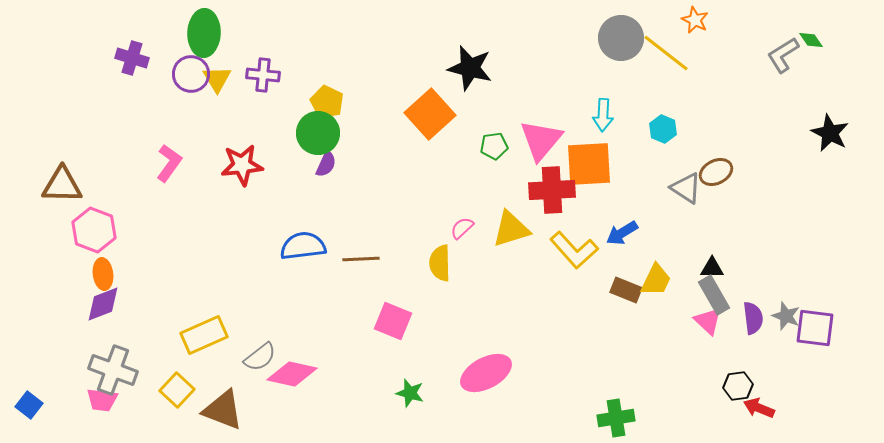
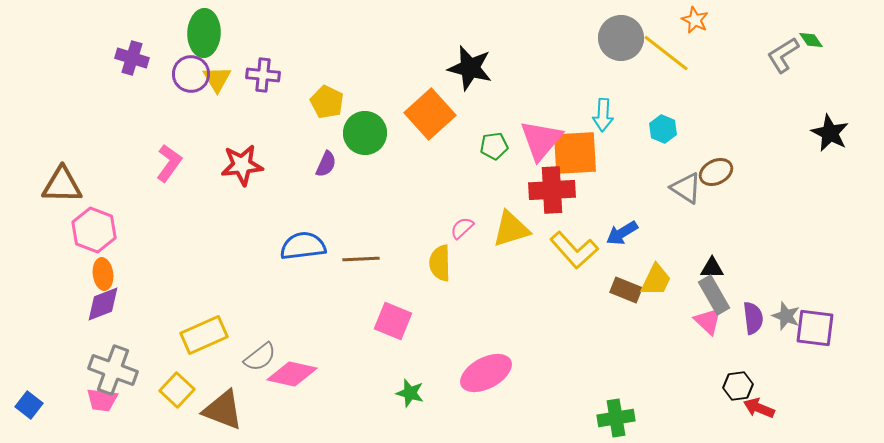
green circle at (318, 133): moved 47 px right
orange square at (589, 164): moved 14 px left, 11 px up
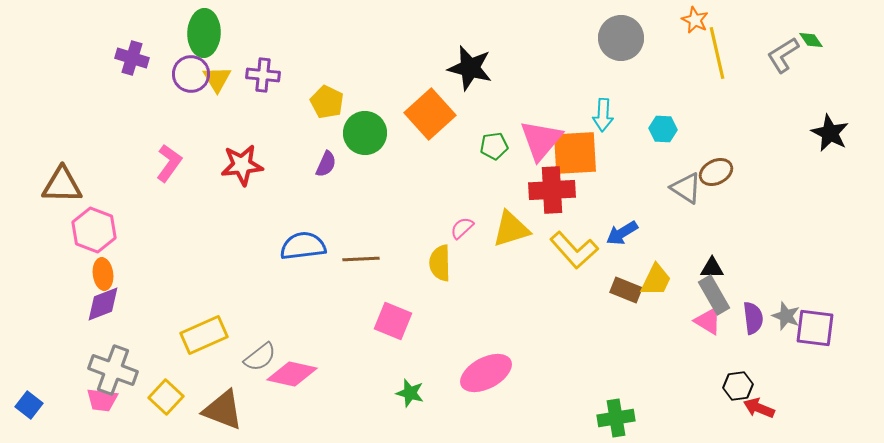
yellow line at (666, 53): moved 51 px right; rotated 39 degrees clockwise
cyan hexagon at (663, 129): rotated 20 degrees counterclockwise
pink triangle at (708, 321): rotated 12 degrees counterclockwise
yellow square at (177, 390): moved 11 px left, 7 px down
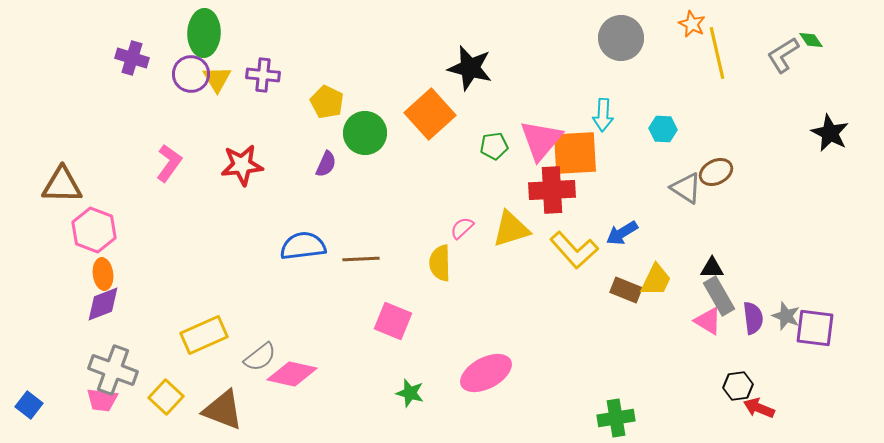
orange star at (695, 20): moved 3 px left, 4 px down
gray rectangle at (714, 295): moved 5 px right, 1 px down
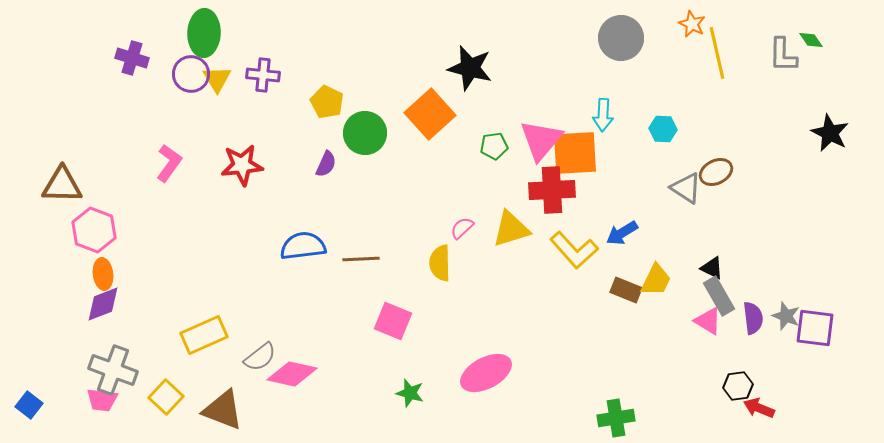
gray L-shape at (783, 55): rotated 57 degrees counterclockwise
black triangle at (712, 268): rotated 25 degrees clockwise
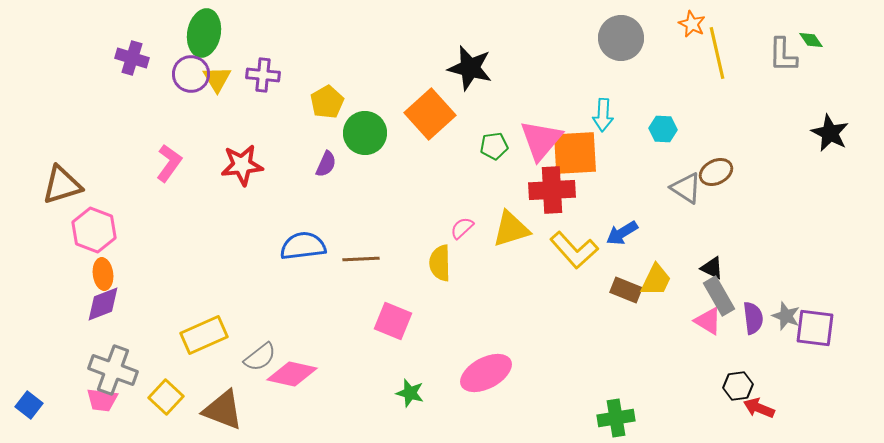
green ellipse at (204, 33): rotated 9 degrees clockwise
yellow pentagon at (327, 102): rotated 16 degrees clockwise
brown triangle at (62, 185): rotated 18 degrees counterclockwise
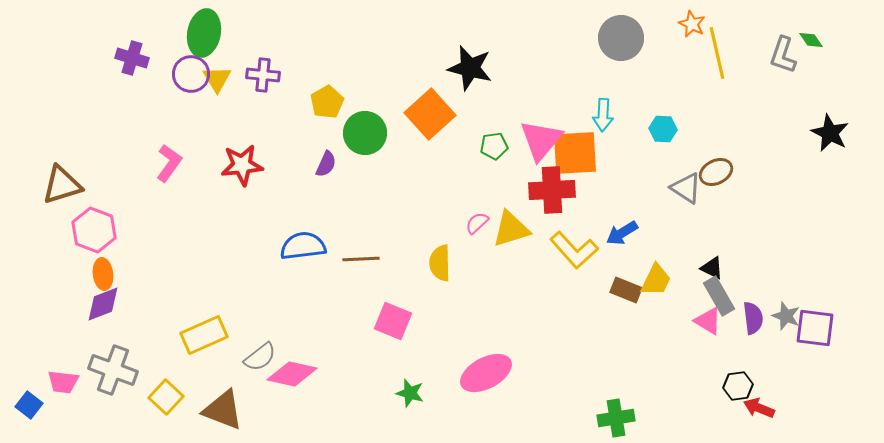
gray L-shape at (783, 55): rotated 18 degrees clockwise
pink semicircle at (462, 228): moved 15 px right, 5 px up
pink trapezoid at (102, 400): moved 39 px left, 18 px up
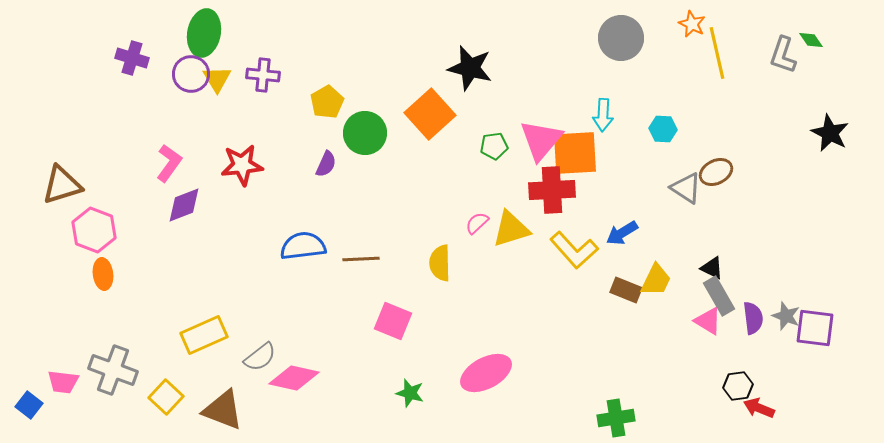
purple diamond at (103, 304): moved 81 px right, 99 px up
pink diamond at (292, 374): moved 2 px right, 4 px down
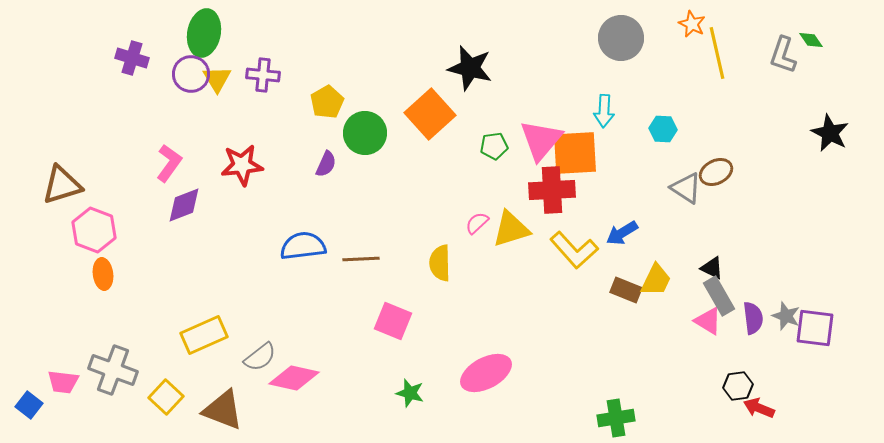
cyan arrow at (603, 115): moved 1 px right, 4 px up
